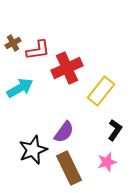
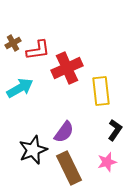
yellow rectangle: rotated 44 degrees counterclockwise
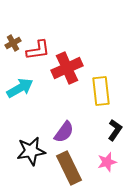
black star: moved 2 px left, 1 px down; rotated 12 degrees clockwise
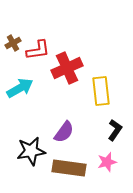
brown rectangle: rotated 56 degrees counterclockwise
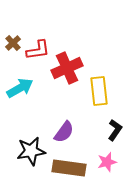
brown cross: rotated 14 degrees counterclockwise
yellow rectangle: moved 2 px left
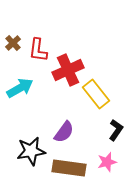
red L-shape: rotated 105 degrees clockwise
red cross: moved 1 px right, 2 px down
yellow rectangle: moved 3 px left, 3 px down; rotated 32 degrees counterclockwise
black L-shape: moved 1 px right
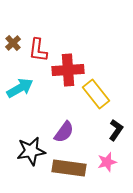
red cross: rotated 20 degrees clockwise
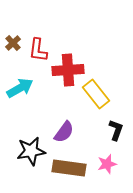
black L-shape: rotated 15 degrees counterclockwise
pink star: moved 2 px down
